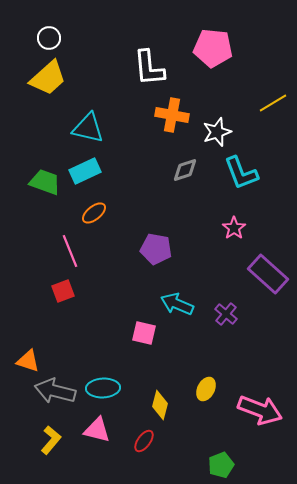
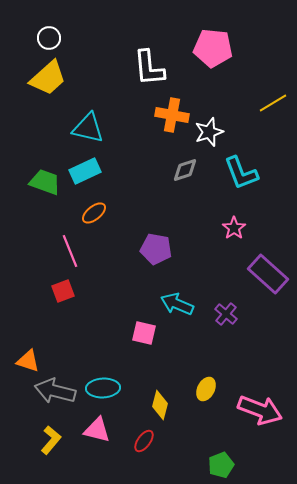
white star: moved 8 px left
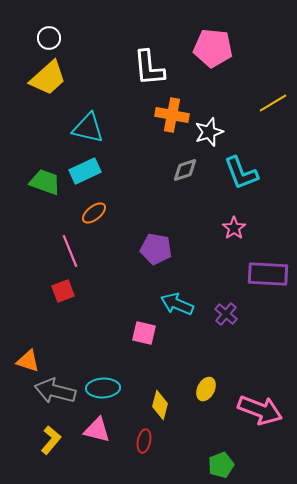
purple rectangle: rotated 39 degrees counterclockwise
red ellipse: rotated 25 degrees counterclockwise
